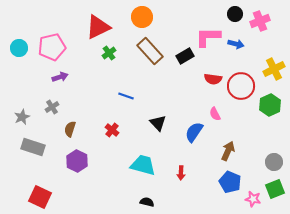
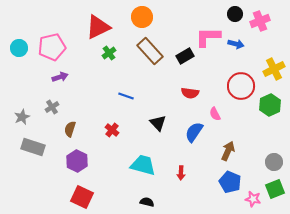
red semicircle: moved 23 px left, 14 px down
red square: moved 42 px right
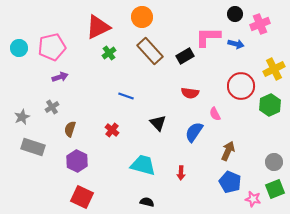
pink cross: moved 3 px down
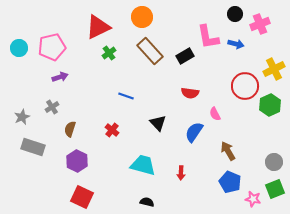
pink L-shape: rotated 100 degrees counterclockwise
red circle: moved 4 px right
brown arrow: rotated 54 degrees counterclockwise
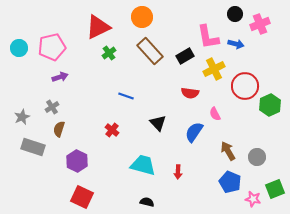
yellow cross: moved 60 px left
brown semicircle: moved 11 px left
gray circle: moved 17 px left, 5 px up
red arrow: moved 3 px left, 1 px up
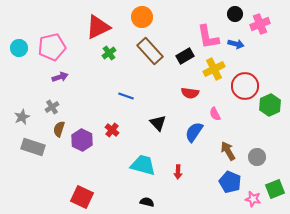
purple hexagon: moved 5 px right, 21 px up
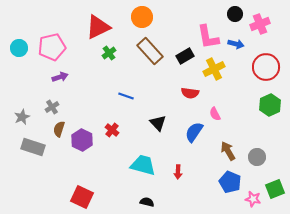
red circle: moved 21 px right, 19 px up
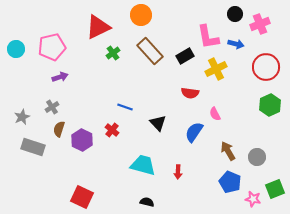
orange circle: moved 1 px left, 2 px up
cyan circle: moved 3 px left, 1 px down
green cross: moved 4 px right
yellow cross: moved 2 px right
blue line: moved 1 px left, 11 px down
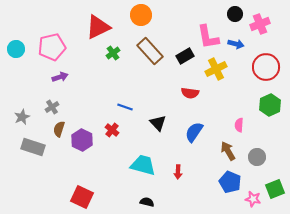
pink semicircle: moved 24 px right, 11 px down; rotated 32 degrees clockwise
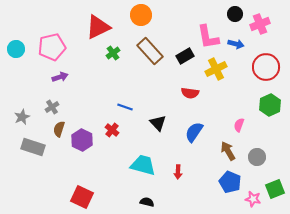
pink semicircle: rotated 16 degrees clockwise
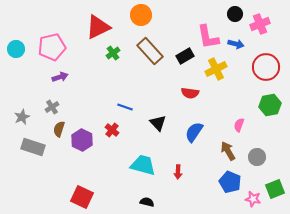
green hexagon: rotated 15 degrees clockwise
